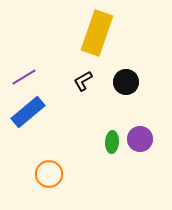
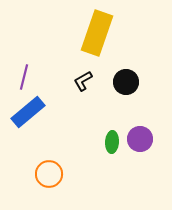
purple line: rotated 45 degrees counterclockwise
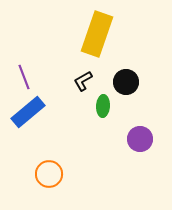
yellow rectangle: moved 1 px down
purple line: rotated 35 degrees counterclockwise
green ellipse: moved 9 px left, 36 px up
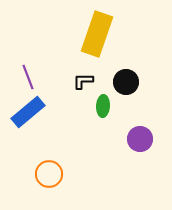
purple line: moved 4 px right
black L-shape: rotated 30 degrees clockwise
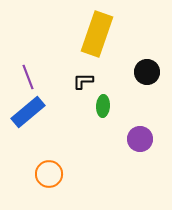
black circle: moved 21 px right, 10 px up
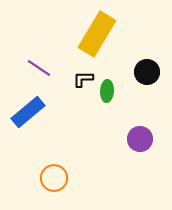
yellow rectangle: rotated 12 degrees clockwise
purple line: moved 11 px right, 9 px up; rotated 35 degrees counterclockwise
black L-shape: moved 2 px up
green ellipse: moved 4 px right, 15 px up
orange circle: moved 5 px right, 4 px down
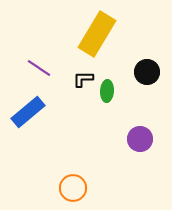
orange circle: moved 19 px right, 10 px down
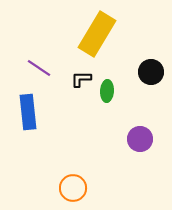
black circle: moved 4 px right
black L-shape: moved 2 px left
blue rectangle: rotated 56 degrees counterclockwise
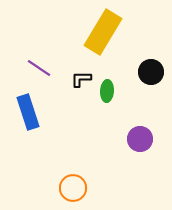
yellow rectangle: moved 6 px right, 2 px up
blue rectangle: rotated 12 degrees counterclockwise
